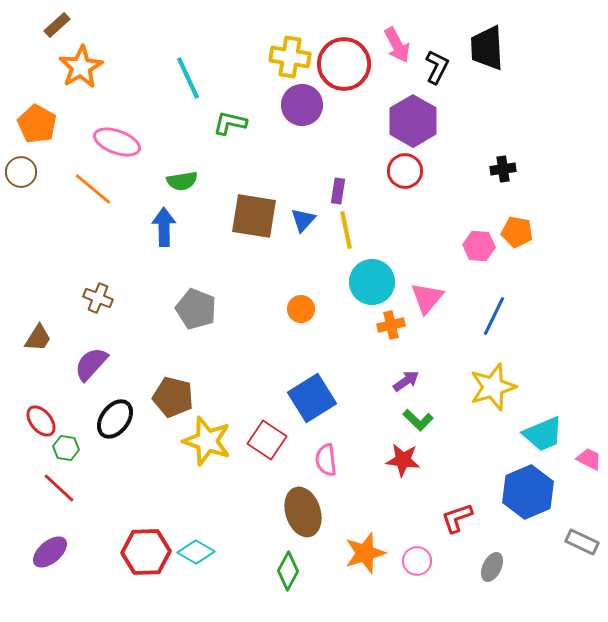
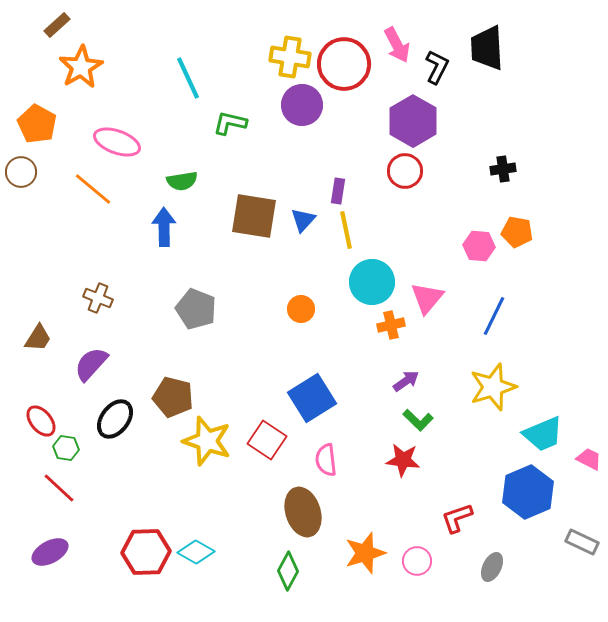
purple ellipse at (50, 552): rotated 12 degrees clockwise
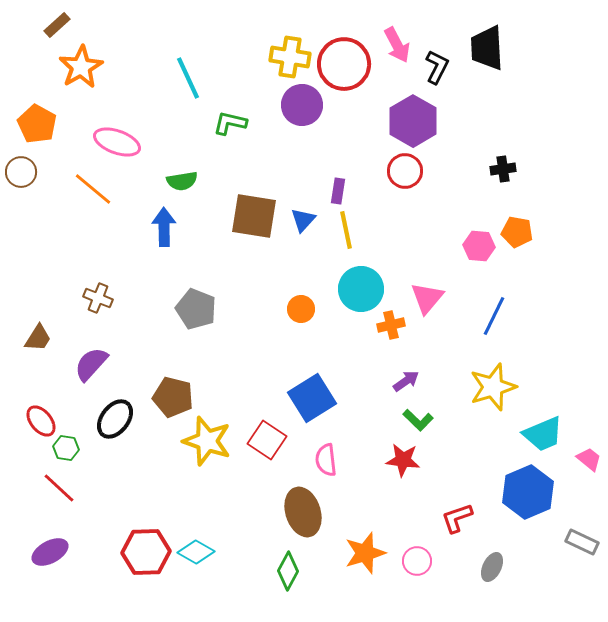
cyan circle at (372, 282): moved 11 px left, 7 px down
pink trapezoid at (589, 459): rotated 12 degrees clockwise
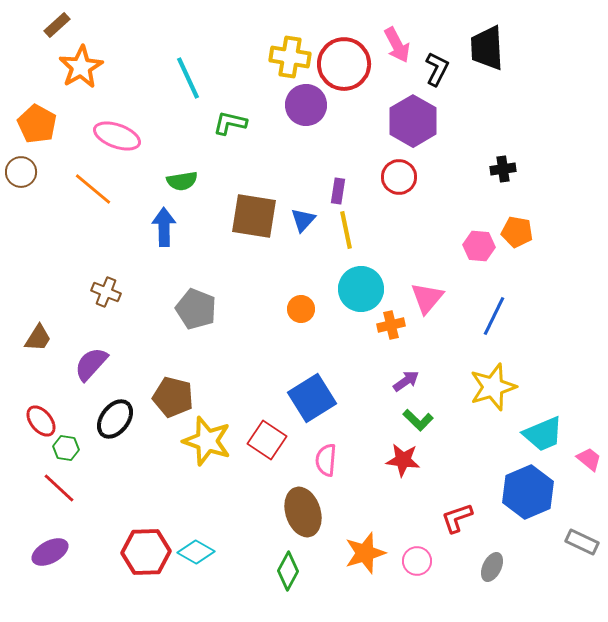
black L-shape at (437, 67): moved 2 px down
purple circle at (302, 105): moved 4 px right
pink ellipse at (117, 142): moved 6 px up
red circle at (405, 171): moved 6 px left, 6 px down
brown cross at (98, 298): moved 8 px right, 6 px up
pink semicircle at (326, 460): rotated 12 degrees clockwise
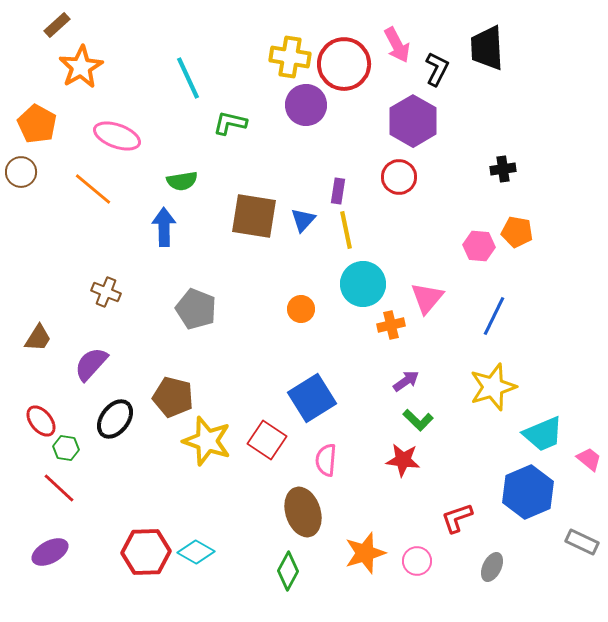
cyan circle at (361, 289): moved 2 px right, 5 px up
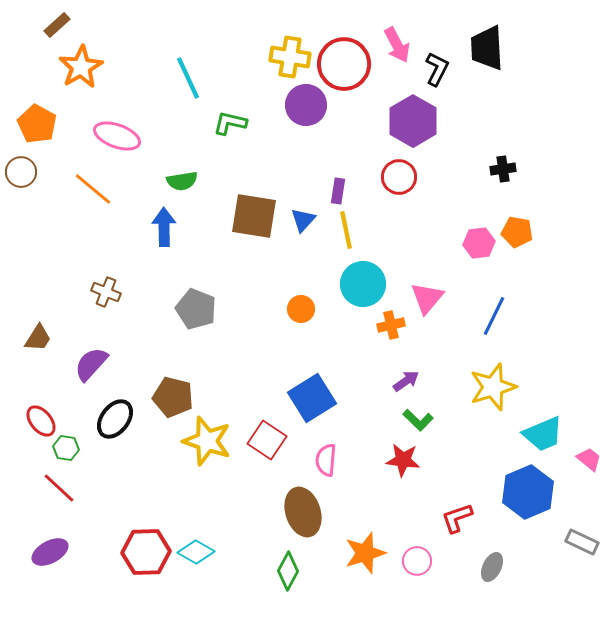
pink hexagon at (479, 246): moved 3 px up; rotated 12 degrees counterclockwise
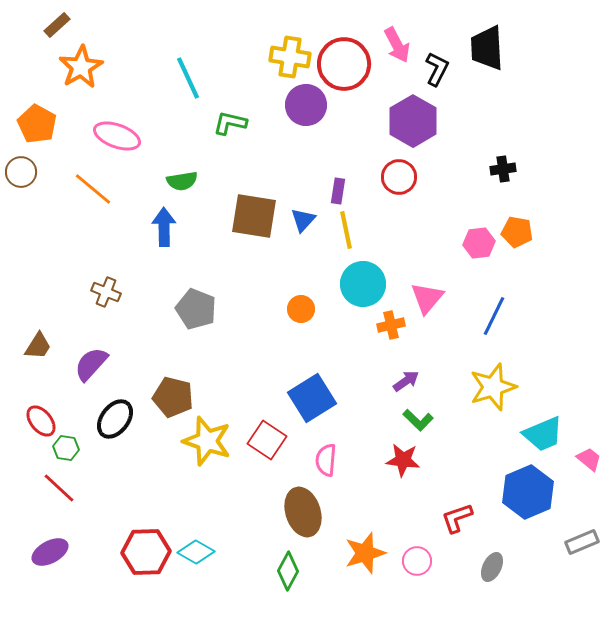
brown trapezoid at (38, 338): moved 8 px down
gray rectangle at (582, 542): rotated 48 degrees counterclockwise
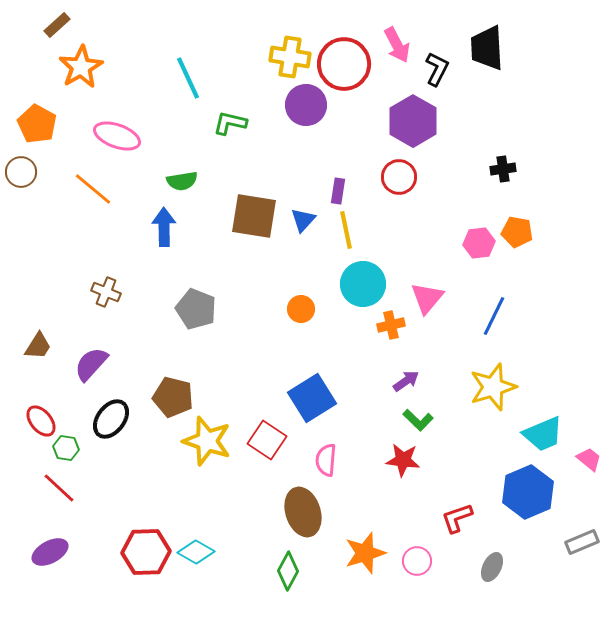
black ellipse at (115, 419): moved 4 px left
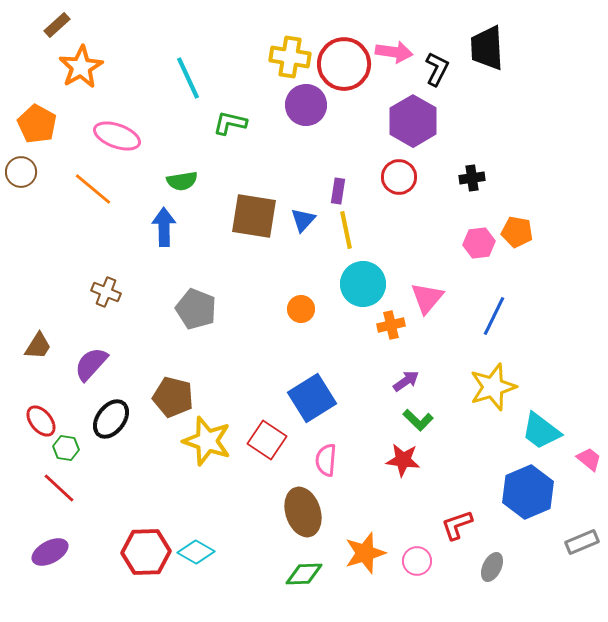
pink arrow at (397, 45): moved 3 px left, 7 px down; rotated 54 degrees counterclockwise
black cross at (503, 169): moved 31 px left, 9 px down
cyan trapezoid at (543, 434): moved 2 px left, 3 px up; rotated 60 degrees clockwise
red L-shape at (457, 518): moved 7 px down
green diamond at (288, 571): moved 16 px right, 3 px down; rotated 60 degrees clockwise
